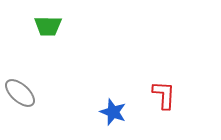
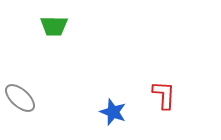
green trapezoid: moved 6 px right
gray ellipse: moved 5 px down
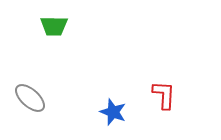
gray ellipse: moved 10 px right
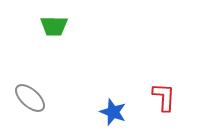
red L-shape: moved 2 px down
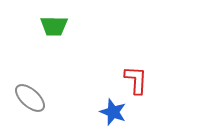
red L-shape: moved 28 px left, 17 px up
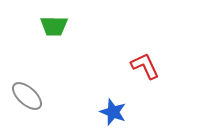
red L-shape: moved 9 px right, 14 px up; rotated 28 degrees counterclockwise
gray ellipse: moved 3 px left, 2 px up
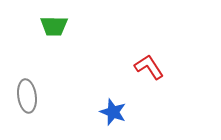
red L-shape: moved 4 px right, 1 px down; rotated 8 degrees counterclockwise
gray ellipse: rotated 40 degrees clockwise
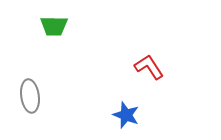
gray ellipse: moved 3 px right
blue star: moved 13 px right, 3 px down
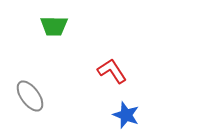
red L-shape: moved 37 px left, 4 px down
gray ellipse: rotated 28 degrees counterclockwise
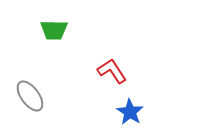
green trapezoid: moved 4 px down
blue star: moved 4 px right, 3 px up; rotated 12 degrees clockwise
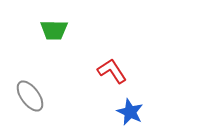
blue star: rotated 8 degrees counterclockwise
